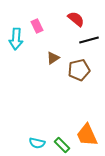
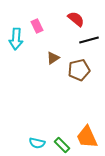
orange trapezoid: moved 2 px down
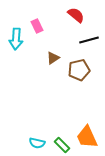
red semicircle: moved 4 px up
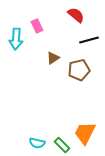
orange trapezoid: moved 2 px left, 4 px up; rotated 50 degrees clockwise
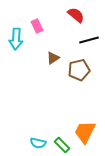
orange trapezoid: moved 1 px up
cyan semicircle: moved 1 px right
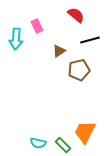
black line: moved 1 px right
brown triangle: moved 6 px right, 7 px up
green rectangle: moved 1 px right
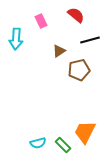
pink rectangle: moved 4 px right, 5 px up
cyan semicircle: rotated 28 degrees counterclockwise
